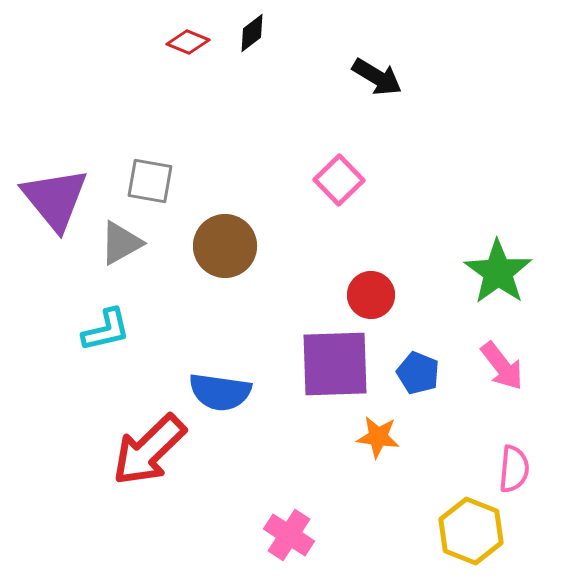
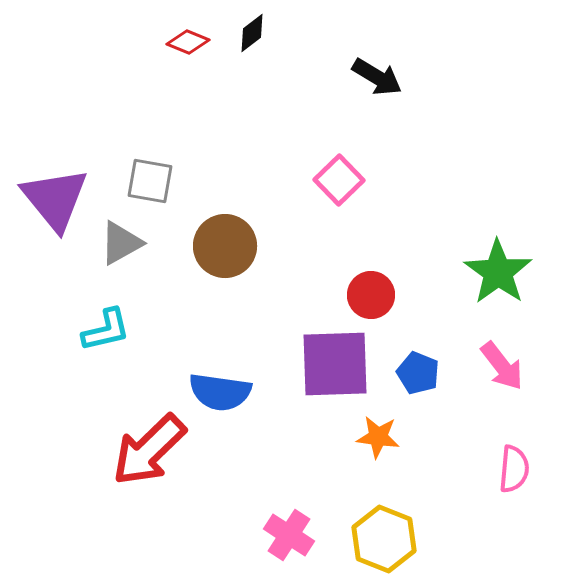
yellow hexagon: moved 87 px left, 8 px down
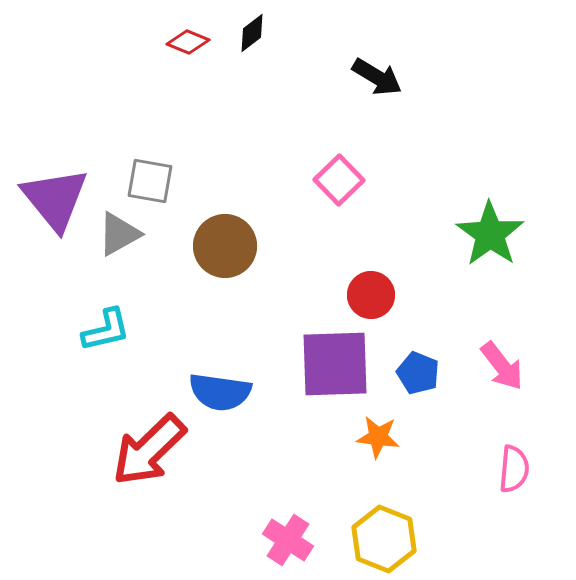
gray triangle: moved 2 px left, 9 px up
green star: moved 8 px left, 38 px up
pink cross: moved 1 px left, 5 px down
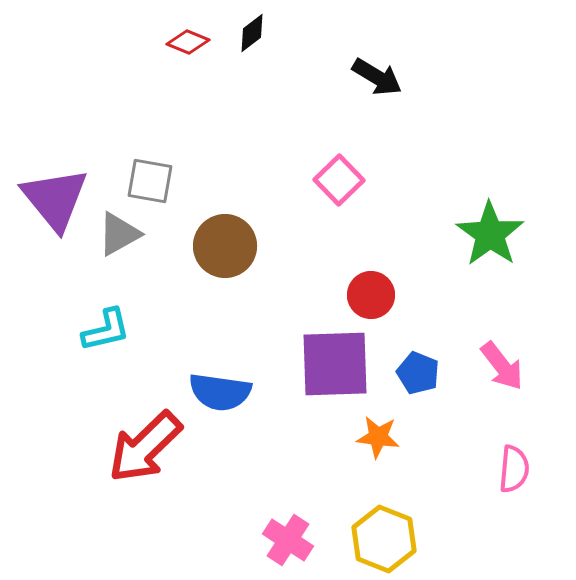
red arrow: moved 4 px left, 3 px up
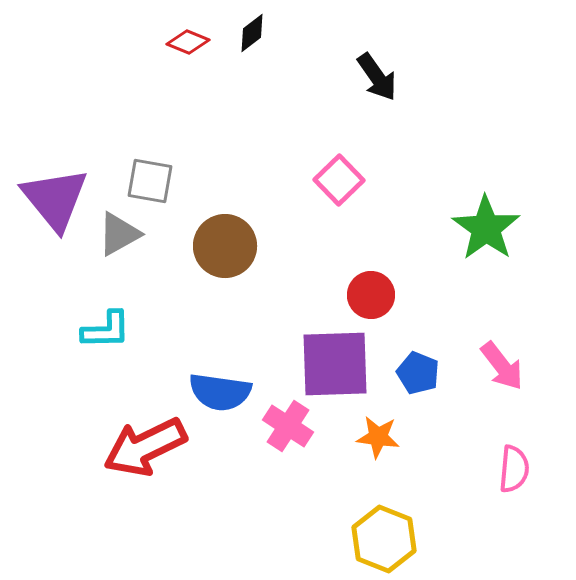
black arrow: rotated 24 degrees clockwise
green star: moved 4 px left, 6 px up
cyan L-shape: rotated 12 degrees clockwise
red arrow: rotated 18 degrees clockwise
pink cross: moved 114 px up
